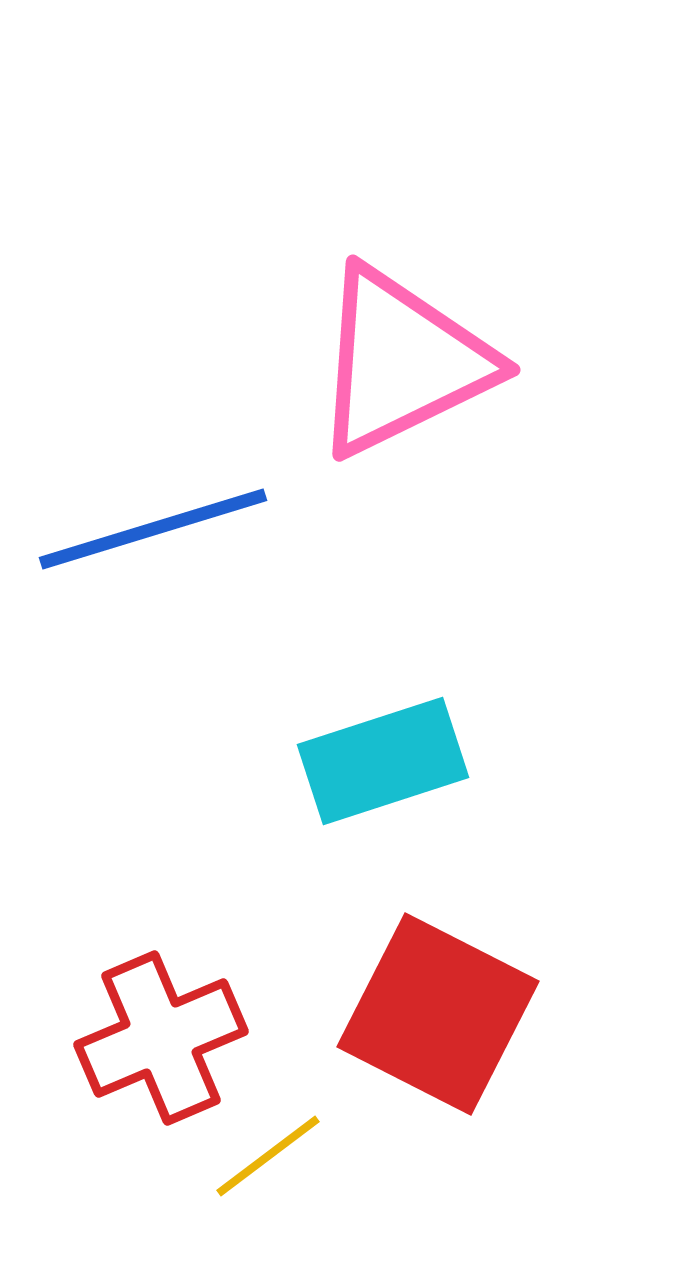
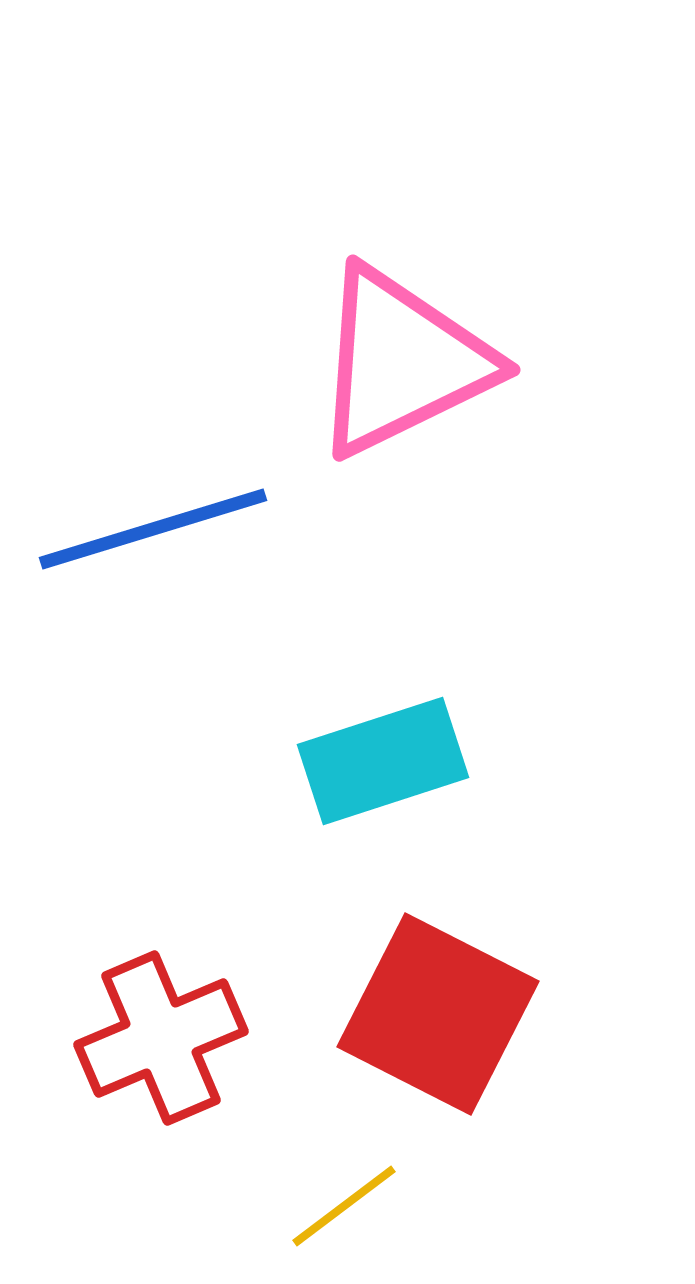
yellow line: moved 76 px right, 50 px down
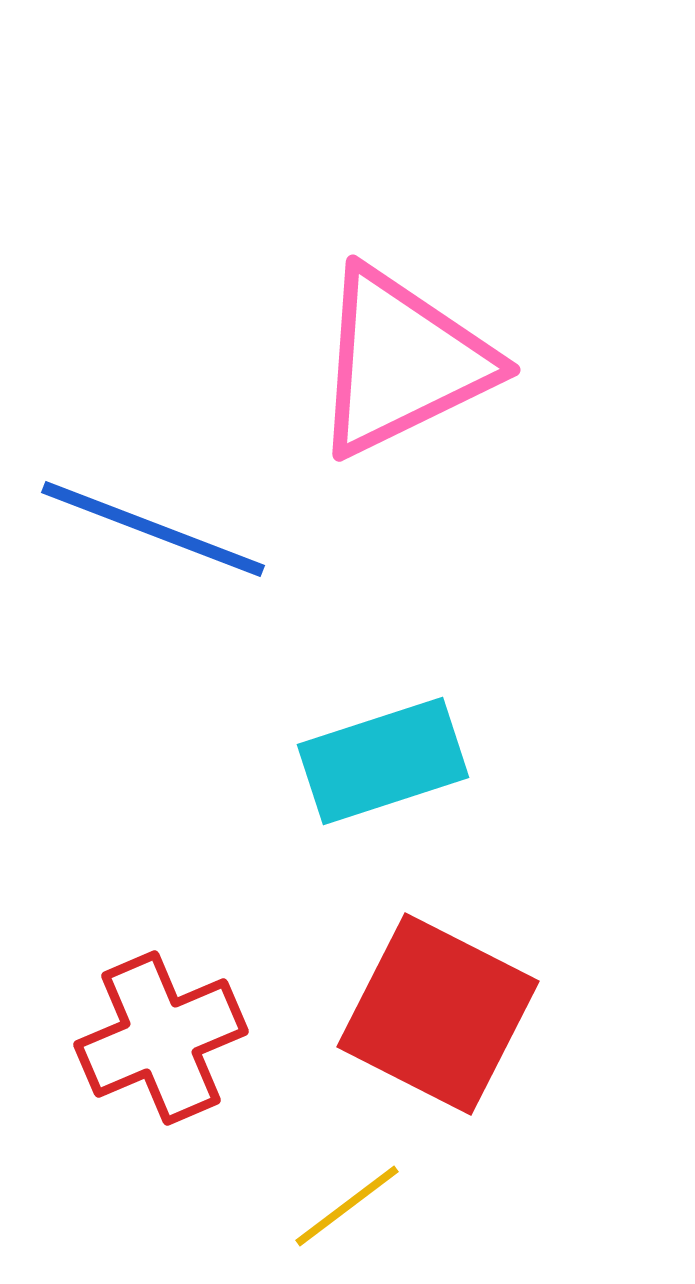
blue line: rotated 38 degrees clockwise
yellow line: moved 3 px right
